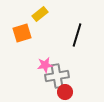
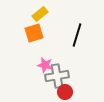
orange square: moved 12 px right
pink star: rotated 21 degrees clockwise
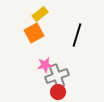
orange square: rotated 12 degrees counterclockwise
pink star: rotated 21 degrees counterclockwise
gray cross: rotated 10 degrees counterclockwise
red circle: moved 7 px left
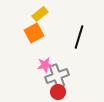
black line: moved 2 px right, 2 px down
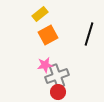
orange square: moved 14 px right, 2 px down
black line: moved 10 px right, 3 px up
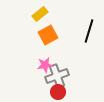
black line: moved 3 px up
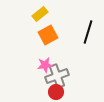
black line: moved 1 px left, 1 px down
red circle: moved 2 px left
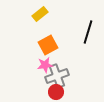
orange square: moved 10 px down
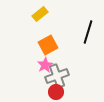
pink star: rotated 21 degrees counterclockwise
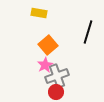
yellow rectangle: moved 1 px left, 1 px up; rotated 49 degrees clockwise
orange square: rotated 12 degrees counterclockwise
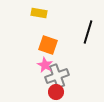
orange square: rotated 30 degrees counterclockwise
pink star: rotated 14 degrees counterclockwise
